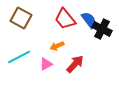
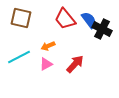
brown square: rotated 15 degrees counterclockwise
orange arrow: moved 9 px left
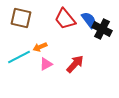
orange arrow: moved 8 px left, 1 px down
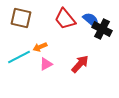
blue semicircle: moved 2 px right; rotated 12 degrees counterclockwise
red arrow: moved 5 px right
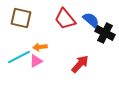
black cross: moved 3 px right, 4 px down
orange arrow: rotated 16 degrees clockwise
pink triangle: moved 10 px left, 3 px up
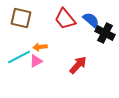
red arrow: moved 2 px left, 1 px down
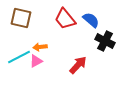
black cross: moved 8 px down
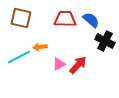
red trapezoid: rotated 130 degrees clockwise
pink triangle: moved 23 px right, 3 px down
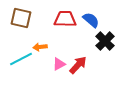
black cross: rotated 18 degrees clockwise
cyan line: moved 2 px right, 2 px down
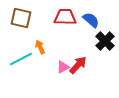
red trapezoid: moved 2 px up
orange arrow: rotated 72 degrees clockwise
pink triangle: moved 4 px right, 3 px down
